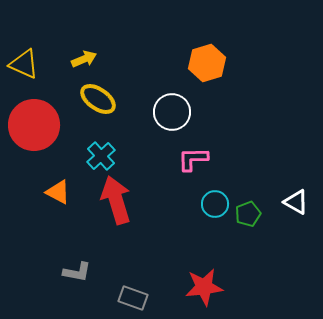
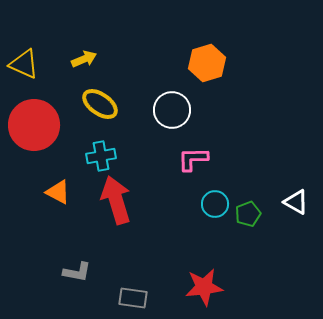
yellow ellipse: moved 2 px right, 5 px down
white circle: moved 2 px up
cyan cross: rotated 32 degrees clockwise
gray rectangle: rotated 12 degrees counterclockwise
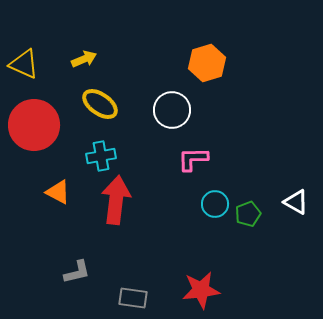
red arrow: rotated 24 degrees clockwise
gray L-shape: rotated 24 degrees counterclockwise
red star: moved 3 px left, 3 px down
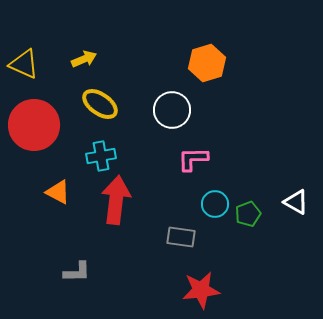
gray L-shape: rotated 12 degrees clockwise
gray rectangle: moved 48 px right, 61 px up
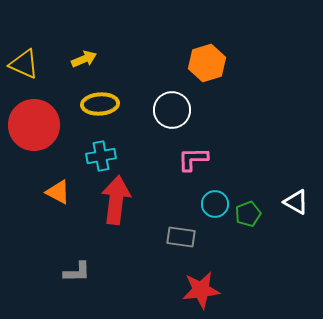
yellow ellipse: rotated 39 degrees counterclockwise
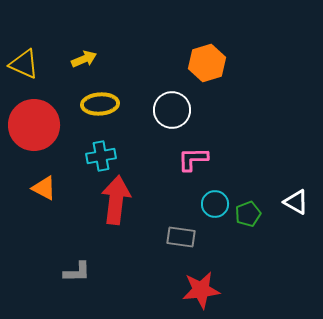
orange triangle: moved 14 px left, 4 px up
